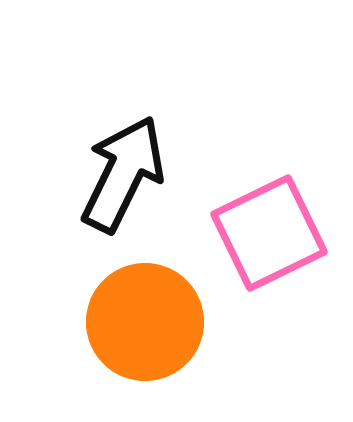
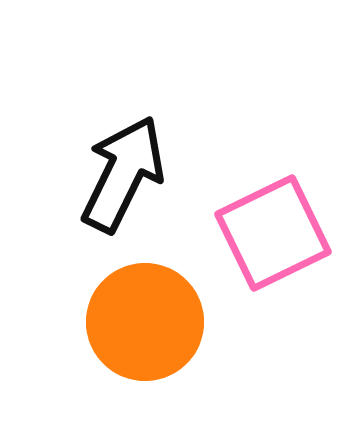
pink square: moved 4 px right
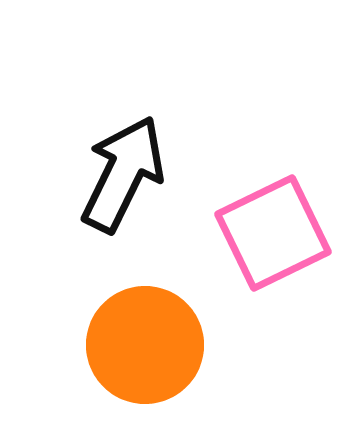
orange circle: moved 23 px down
